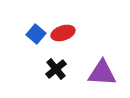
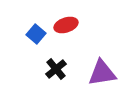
red ellipse: moved 3 px right, 8 px up
purple triangle: rotated 12 degrees counterclockwise
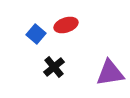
black cross: moved 2 px left, 2 px up
purple triangle: moved 8 px right
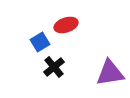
blue square: moved 4 px right, 8 px down; rotated 18 degrees clockwise
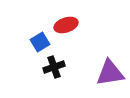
black cross: rotated 20 degrees clockwise
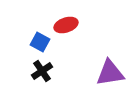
blue square: rotated 30 degrees counterclockwise
black cross: moved 12 px left, 4 px down; rotated 15 degrees counterclockwise
